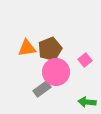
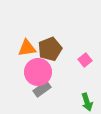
pink circle: moved 18 px left
green arrow: rotated 114 degrees counterclockwise
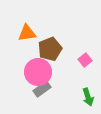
orange triangle: moved 15 px up
green arrow: moved 1 px right, 5 px up
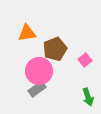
brown pentagon: moved 5 px right
pink circle: moved 1 px right, 1 px up
gray rectangle: moved 5 px left
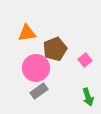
pink circle: moved 3 px left, 3 px up
gray rectangle: moved 2 px right, 2 px down
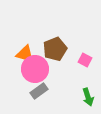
orange triangle: moved 2 px left, 21 px down; rotated 24 degrees clockwise
pink square: rotated 24 degrees counterclockwise
pink circle: moved 1 px left, 1 px down
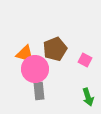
gray rectangle: rotated 60 degrees counterclockwise
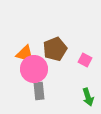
pink circle: moved 1 px left
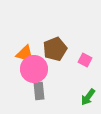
green arrow: rotated 54 degrees clockwise
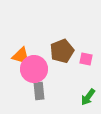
brown pentagon: moved 7 px right, 2 px down
orange triangle: moved 4 px left, 2 px down
pink square: moved 1 px right, 1 px up; rotated 16 degrees counterclockwise
